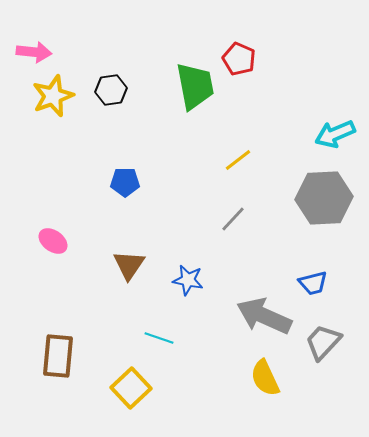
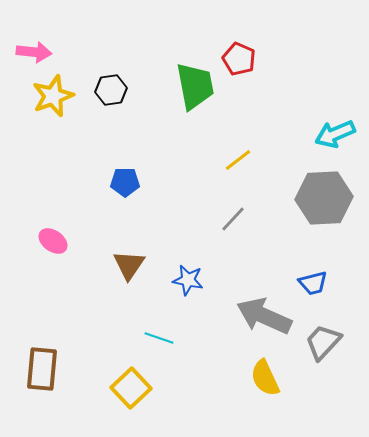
brown rectangle: moved 16 px left, 13 px down
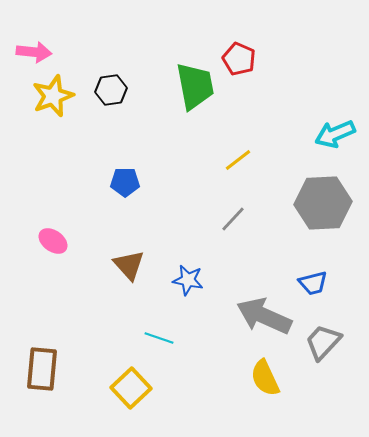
gray hexagon: moved 1 px left, 5 px down
brown triangle: rotated 16 degrees counterclockwise
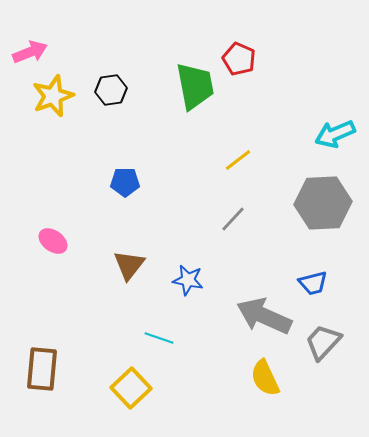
pink arrow: moved 4 px left; rotated 28 degrees counterclockwise
brown triangle: rotated 20 degrees clockwise
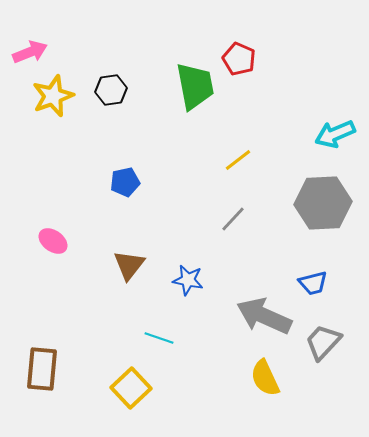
blue pentagon: rotated 12 degrees counterclockwise
